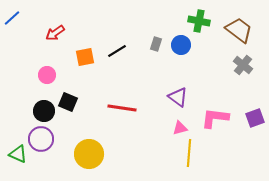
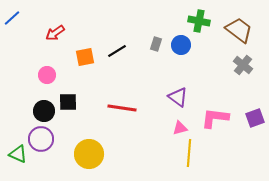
black square: rotated 24 degrees counterclockwise
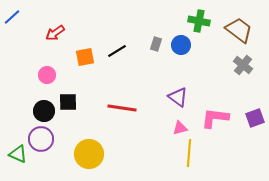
blue line: moved 1 px up
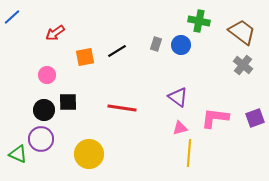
brown trapezoid: moved 3 px right, 2 px down
black circle: moved 1 px up
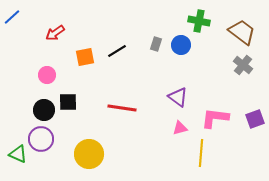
purple square: moved 1 px down
yellow line: moved 12 px right
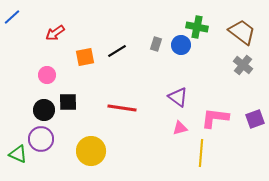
green cross: moved 2 px left, 6 px down
yellow circle: moved 2 px right, 3 px up
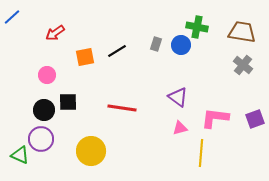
brown trapezoid: rotated 28 degrees counterclockwise
green triangle: moved 2 px right, 1 px down
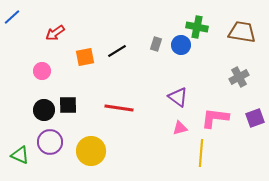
gray cross: moved 4 px left, 12 px down; rotated 24 degrees clockwise
pink circle: moved 5 px left, 4 px up
black square: moved 3 px down
red line: moved 3 px left
purple square: moved 1 px up
purple circle: moved 9 px right, 3 px down
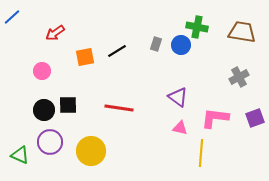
pink triangle: rotated 28 degrees clockwise
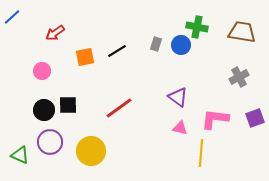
red line: rotated 44 degrees counterclockwise
pink L-shape: moved 1 px down
